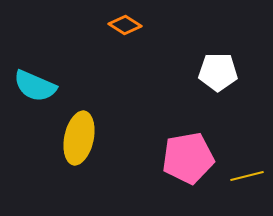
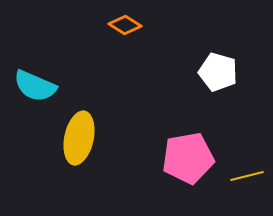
white pentagon: rotated 15 degrees clockwise
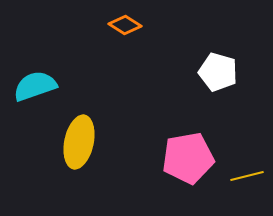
cyan semicircle: rotated 138 degrees clockwise
yellow ellipse: moved 4 px down
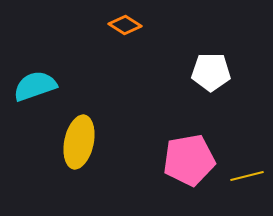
white pentagon: moved 7 px left; rotated 15 degrees counterclockwise
pink pentagon: moved 1 px right, 2 px down
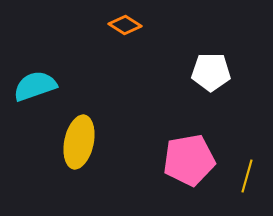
yellow line: rotated 60 degrees counterclockwise
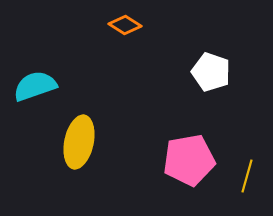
white pentagon: rotated 18 degrees clockwise
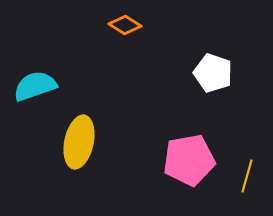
white pentagon: moved 2 px right, 1 px down
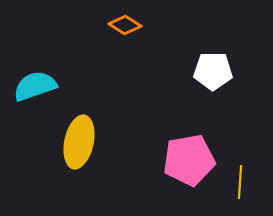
white pentagon: moved 2 px up; rotated 18 degrees counterclockwise
yellow line: moved 7 px left, 6 px down; rotated 12 degrees counterclockwise
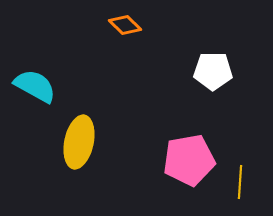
orange diamond: rotated 12 degrees clockwise
cyan semicircle: rotated 48 degrees clockwise
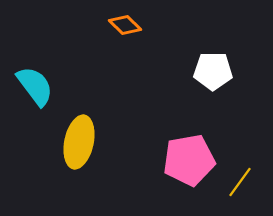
cyan semicircle: rotated 24 degrees clockwise
yellow line: rotated 32 degrees clockwise
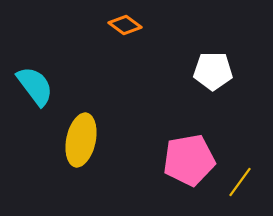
orange diamond: rotated 8 degrees counterclockwise
yellow ellipse: moved 2 px right, 2 px up
